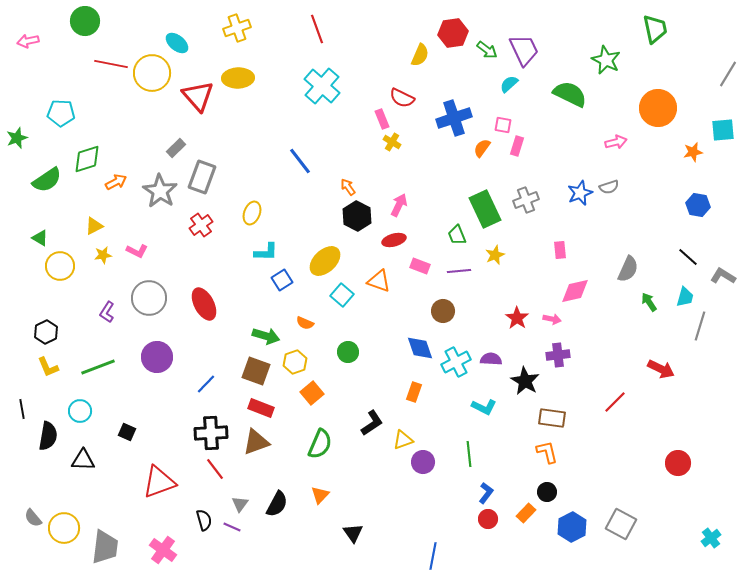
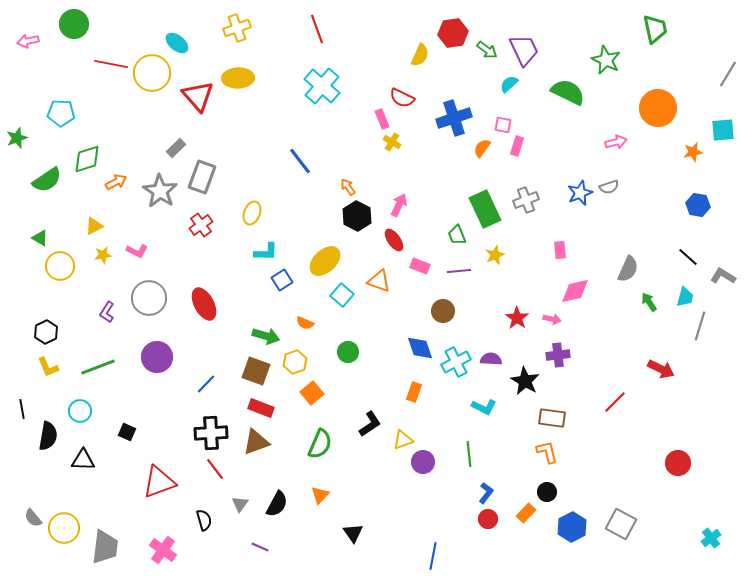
green circle at (85, 21): moved 11 px left, 3 px down
green semicircle at (570, 94): moved 2 px left, 2 px up
red ellipse at (394, 240): rotated 70 degrees clockwise
black L-shape at (372, 423): moved 2 px left, 1 px down
purple line at (232, 527): moved 28 px right, 20 px down
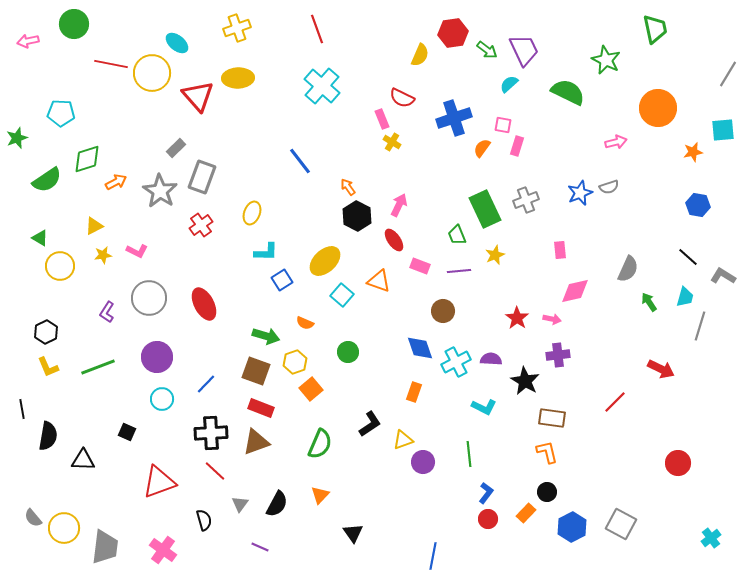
orange square at (312, 393): moved 1 px left, 4 px up
cyan circle at (80, 411): moved 82 px right, 12 px up
red line at (215, 469): moved 2 px down; rotated 10 degrees counterclockwise
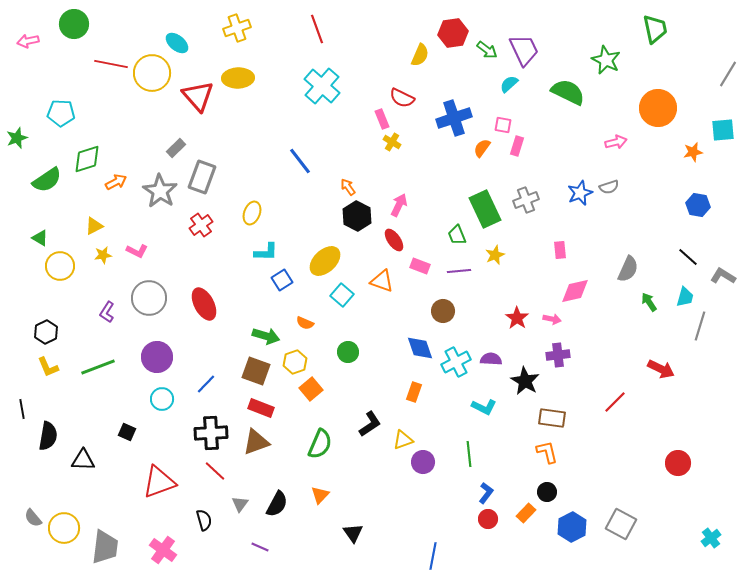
orange triangle at (379, 281): moved 3 px right
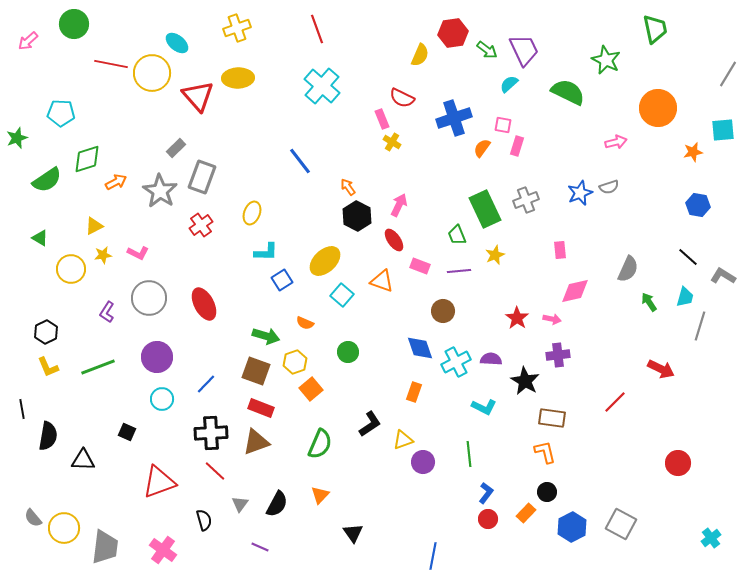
pink arrow at (28, 41): rotated 30 degrees counterclockwise
pink L-shape at (137, 251): moved 1 px right, 2 px down
yellow circle at (60, 266): moved 11 px right, 3 px down
orange L-shape at (547, 452): moved 2 px left
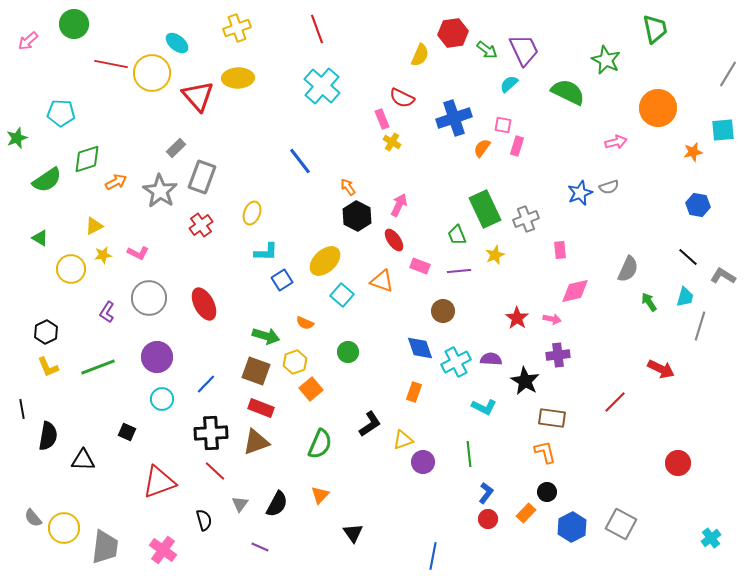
gray cross at (526, 200): moved 19 px down
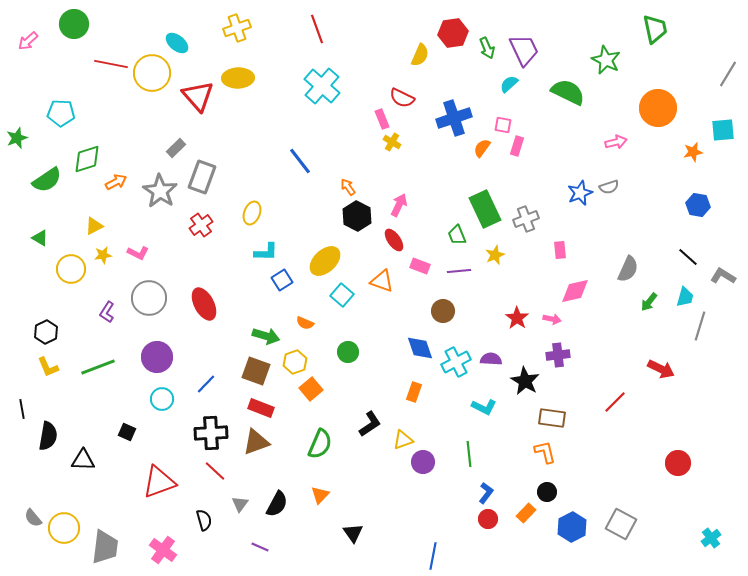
green arrow at (487, 50): moved 2 px up; rotated 30 degrees clockwise
green arrow at (649, 302): rotated 108 degrees counterclockwise
